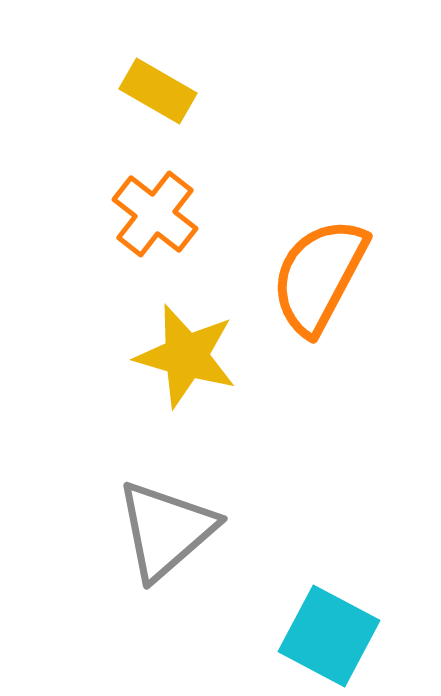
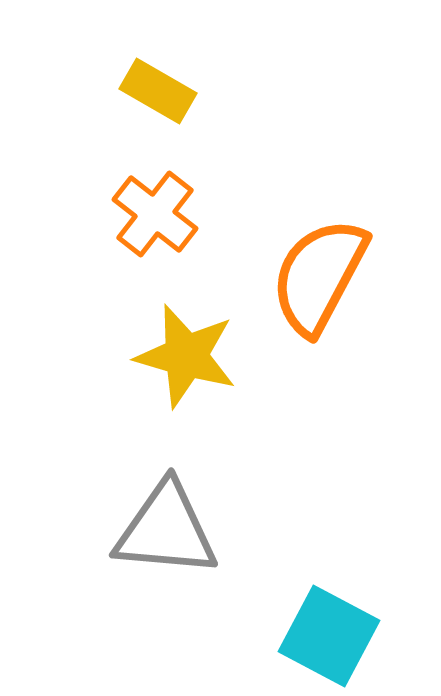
gray triangle: rotated 46 degrees clockwise
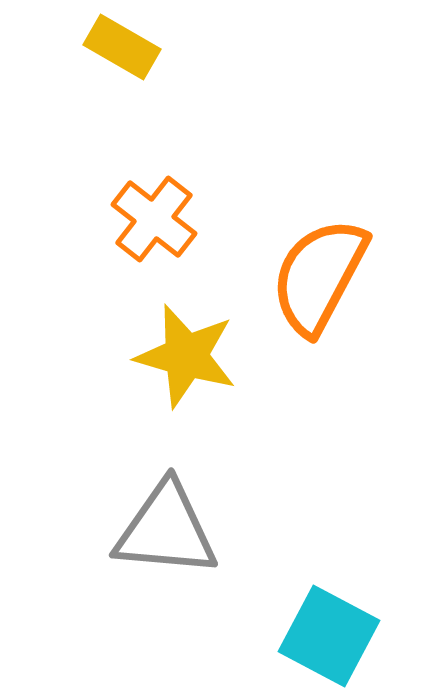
yellow rectangle: moved 36 px left, 44 px up
orange cross: moved 1 px left, 5 px down
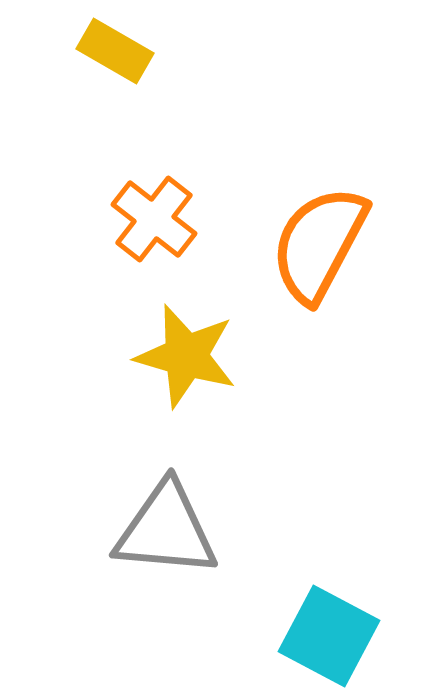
yellow rectangle: moved 7 px left, 4 px down
orange semicircle: moved 32 px up
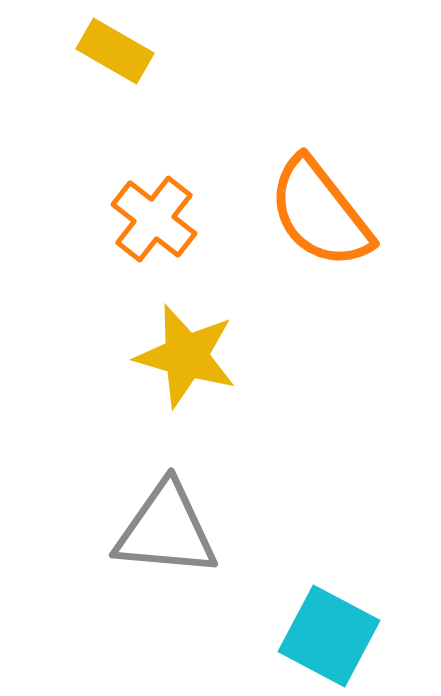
orange semicircle: moved 1 px right, 31 px up; rotated 66 degrees counterclockwise
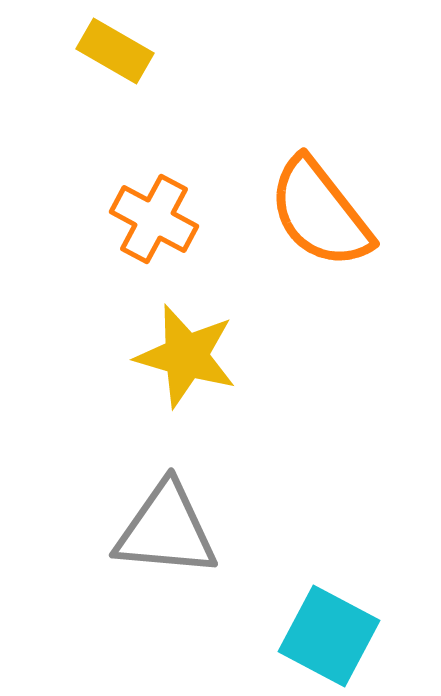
orange cross: rotated 10 degrees counterclockwise
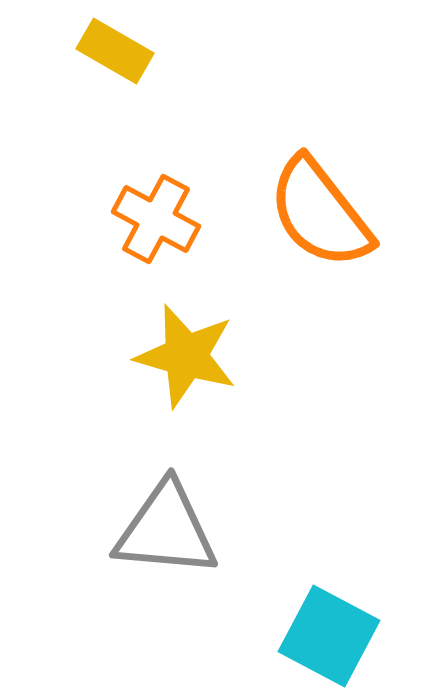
orange cross: moved 2 px right
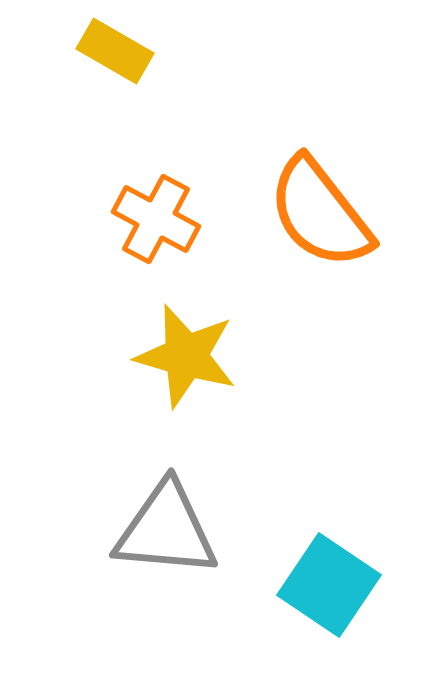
cyan square: moved 51 px up; rotated 6 degrees clockwise
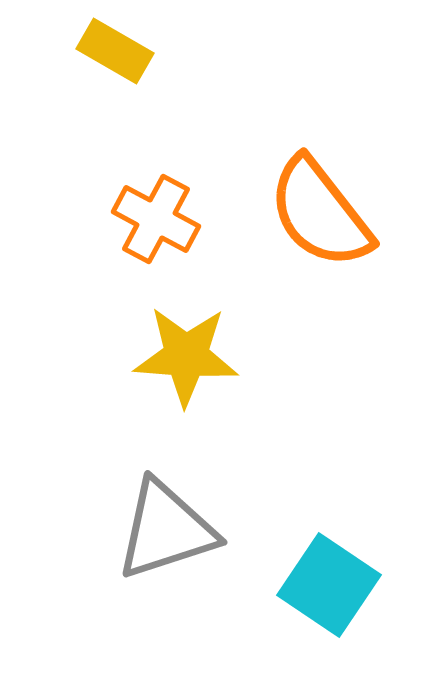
yellow star: rotated 12 degrees counterclockwise
gray triangle: rotated 23 degrees counterclockwise
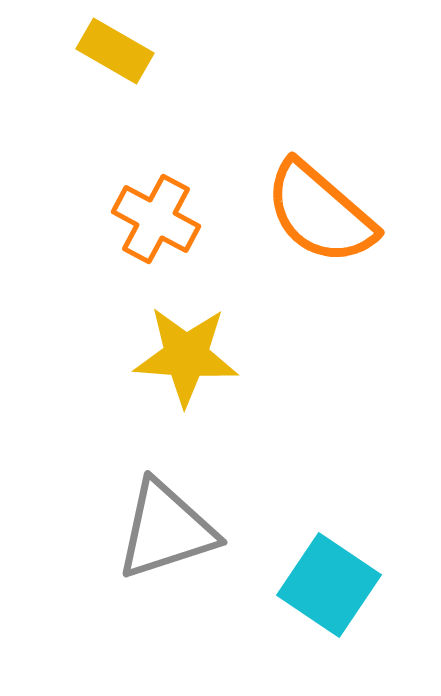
orange semicircle: rotated 11 degrees counterclockwise
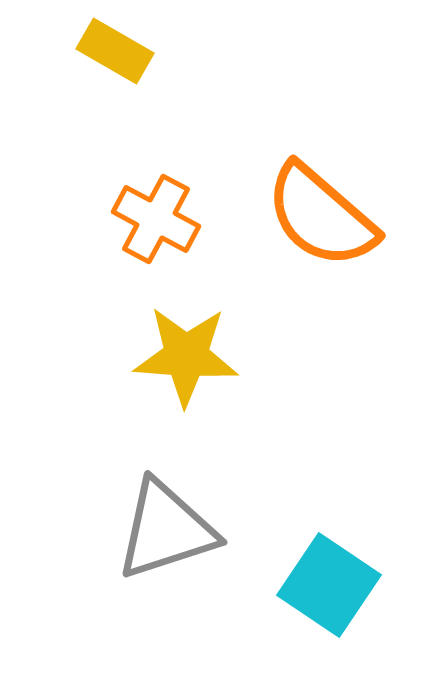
orange semicircle: moved 1 px right, 3 px down
